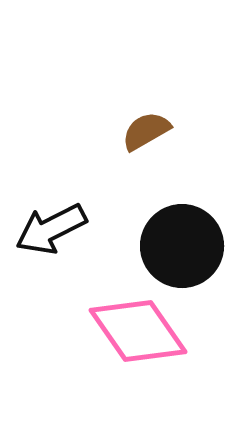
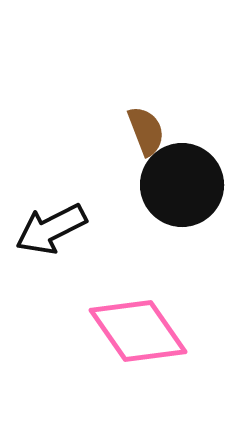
brown semicircle: rotated 99 degrees clockwise
black circle: moved 61 px up
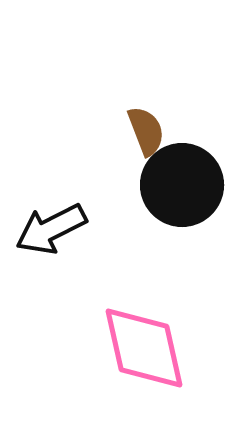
pink diamond: moved 6 px right, 17 px down; rotated 22 degrees clockwise
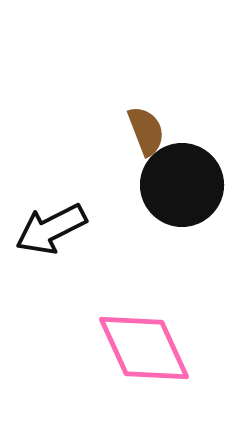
pink diamond: rotated 12 degrees counterclockwise
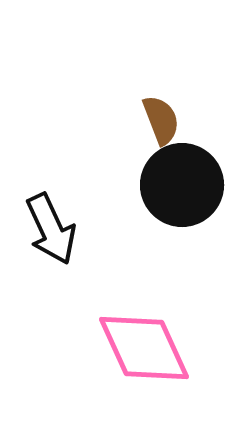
brown semicircle: moved 15 px right, 11 px up
black arrow: rotated 88 degrees counterclockwise
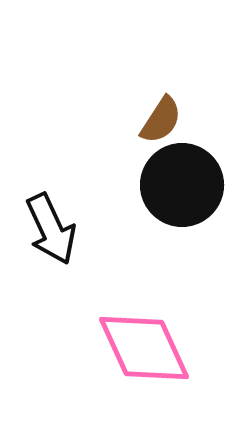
brown semicircle: rotated 54 degrees clockwise
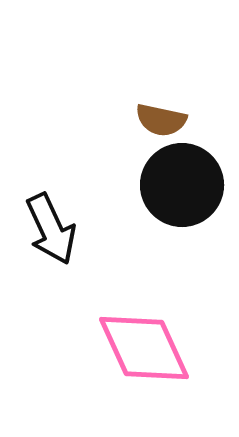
brown semicircle: rotated 69 degrees clockwise
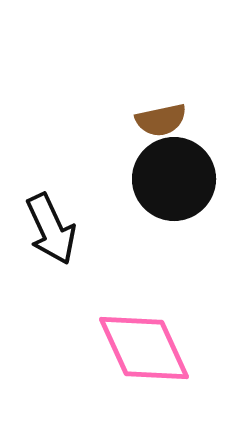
brown semicircle: rotated 24 degrees counterclockwise
black circle: moved 8 px left, 6 px up
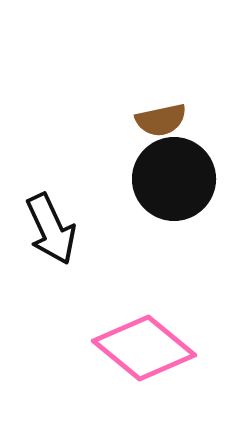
pink diamond: rotated 26 degrees counterclockwise
